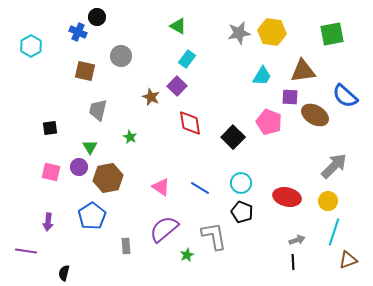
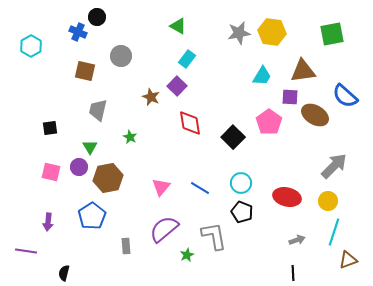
pink pentagon at (269, 122): rotated 15 degrees clockwise
pink triangle at (161, 187): rotated 36 degrees clockwise
black line at (293, 262): moved 11 px down
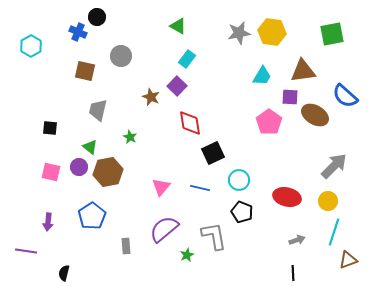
black square at (50, 128): rotated 14 degrees clockwise
black square at (233, 137): moved 20 px left, 16 px down; rotated 20 degrees clockwise
green triangle at (90, 147): rotated 21 degrees counterclockwise
brown hexagon at (108, 178): moved 6 px up
cyan circle at (241, 183): moved 2 px left, 3 px up
blue line at (200, 188): rotated 18 degrees counterclockwise
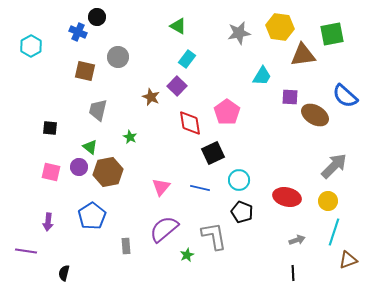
yellow hexagon at (272, 32): moved 8 px right, 5 px up
gray circle at (121, 56): moved 3 px left, 1 px down
brown triangle at (303, 71): moved 16 px up
pink pentagon at (269, 122): moved 42 px left, 10 px up
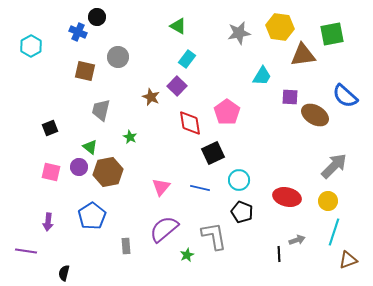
gray trapezoid at (98, 110): moved 3 px right
black square at (50, 128): rotated 28 degrees counterclockwise
black line at (293, 273): moved 14 px left, 19 px up
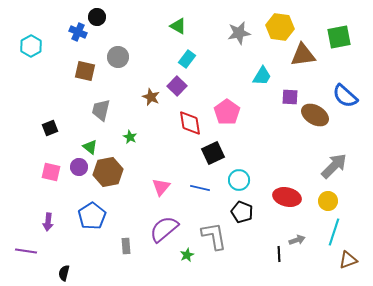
green square at (332, 34): moved 7 px right, 3 px down
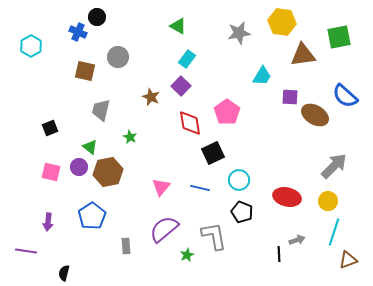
yellow hexagon at (280, 27): moved 2 px right, 5 px up
purple square at (177, 86): moved 4 px right
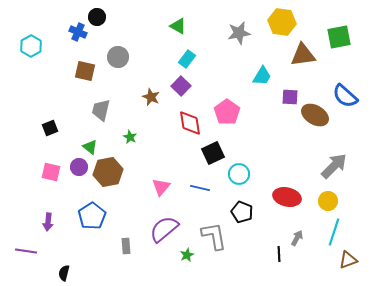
cyan circle at (239, 180): moved 6 px up
gray arrow at (297, 240): moved 2 px up; rotated 42 degrees counterclockwise
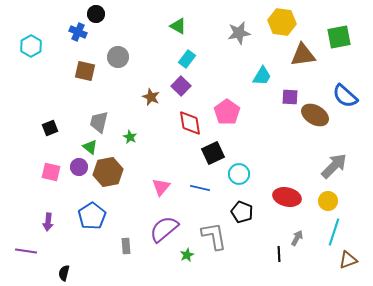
black circle at (97, 17): moved 1 px left, 3 px up
gray trapezoid at (101, 110): moved 2 px left, 12 px down
